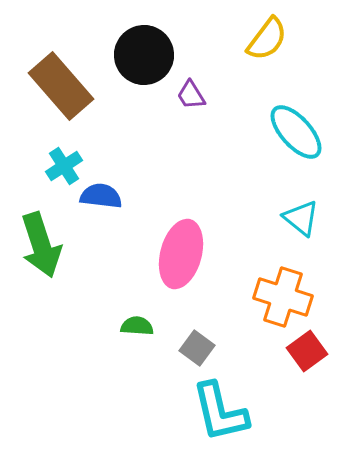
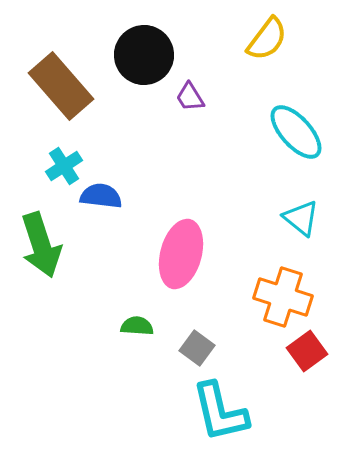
purple trapezoid: moved 1 px left, 2 px down
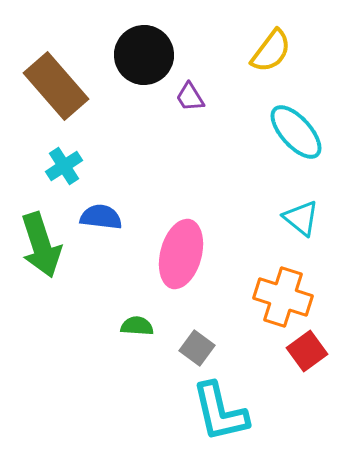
yellow semicircle: moved 4 px right, 12 px down
brown rectangle: moved 5 px left
blue semicircle: moved 21 px down
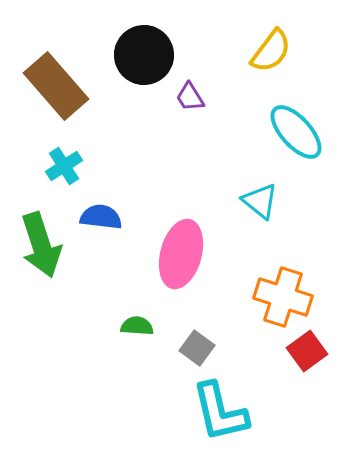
cyan triangle: moved 41 px left, 17 px up
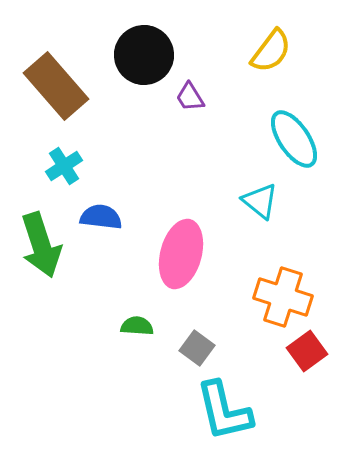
cyan ellipse: moved 2 px left, 7 px down; rotated 8 degrees clockwise
cyan L-shape: moved 4 px right, 1 px up
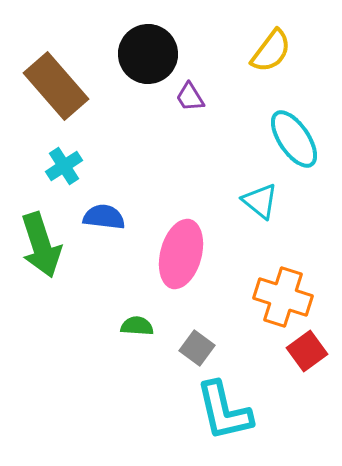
black circle: moved 4 px right, 1 px up
blue semicircle: moved 3 px right
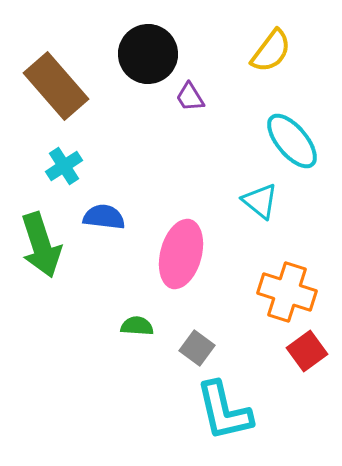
cyan ellipse: moved 2 px left, 2 px down; rotated 6 degrees counterclockwise
orange cross: moved 4 px right, 5 px up
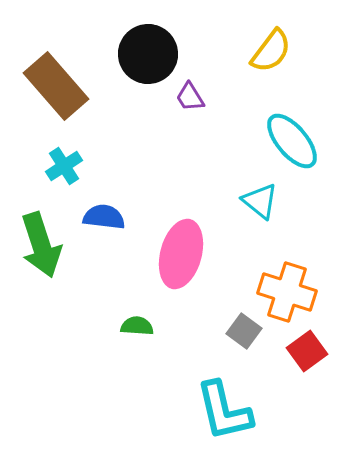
gray square: moved 47 px right, 17 px up
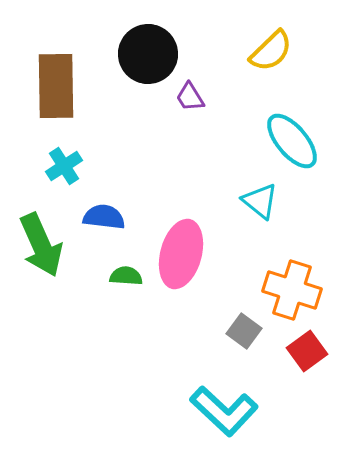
yellow semicircle: rotated 9 degrees clockwise
brown rectangle: rotated 40 degrees clockwise
green arrow: rotated 6 degrees counterclockwise
orange cross: moved 5 px right, 2 px up
green semicircle: moved 11 px left, 50 px up
cyan L-shape: rotated 34 degrees counterclockwise
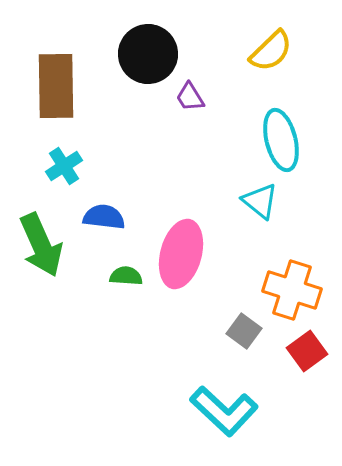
cyan ellipse: moved 11 px left, 1 px up; rotated 26 degrees clockwise
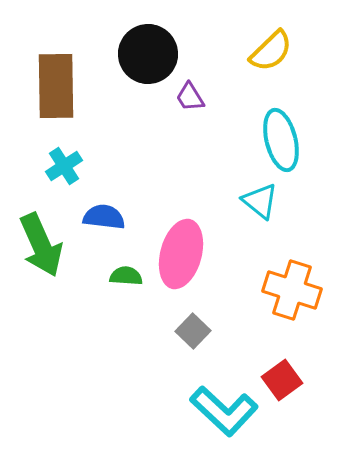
gray square: moved 51 px left; rotated 8 degrees clockwise
red square: moved 25 px left, 29 px down
